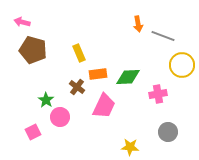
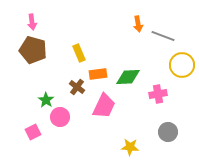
pink arrow: moved 10 px right; rotated 112 degrees counterclockwise
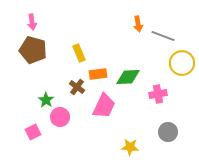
yellow circle: moved 2 px up
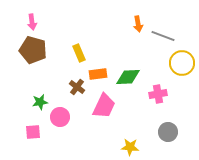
green star: moved 6 px left, 2 px down; rotated 28 degrees clockwise
pink square: rotated 21 degrees clockwise
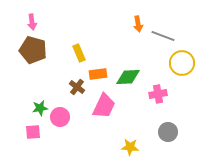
green star: moved 6 px down
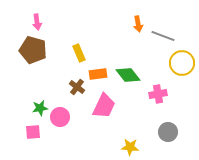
pink arrow: moved 5 px right
green diamond: moved 2 px up; rotated 55 degrees clockwise
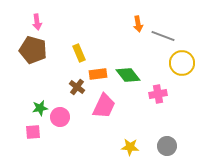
gray circle: moved 1 px left, 14 px down
